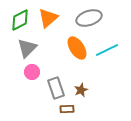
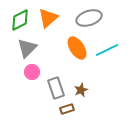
brown rectangle: rotated 16 degrees counterclockwise
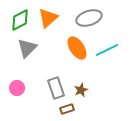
pink circle: moved 15 px left, 16 px down
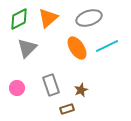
green diamond: moved 1 px left, 1 px up
cyan line: moved 4 px up
gray rectangle: moved 5 px left, 3 px up
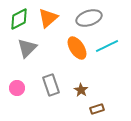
brown star: rotated 16 degrees counterclockwise
brown rectangle: moved 30 px right
